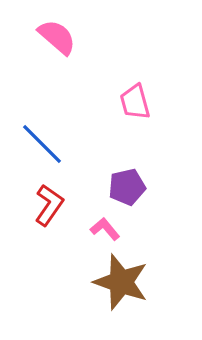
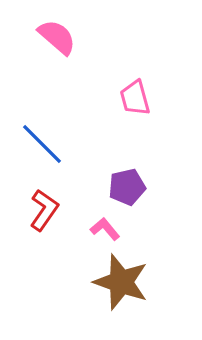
pink trapezoid: moved 4 px up
red L-shape: moved 5 px left, 5 px down
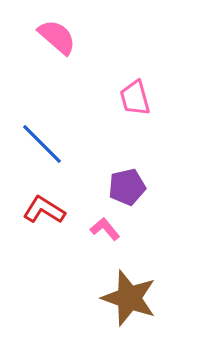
red L-shape: rotated 93 degrees counterclockwise
brown star: moved 8 px right, 16 px down
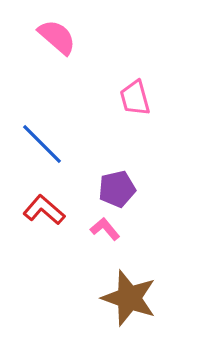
purple pentagon: moved 10 px left, 2 px down
red L-shape: rotated 9 degrees clockwise
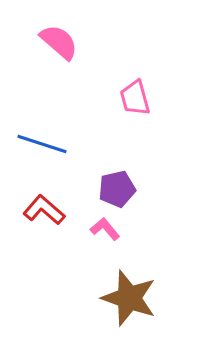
pink semicircle: moved 2 px right, 5 px down
blue line: rotated 27 degrees counterclockwise
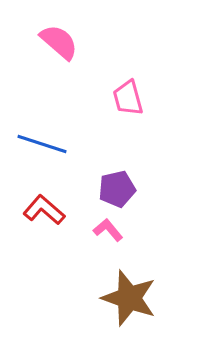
pink trapezoid: moved 7 px left
pink L-shape: moved 3 px right, 1 px down
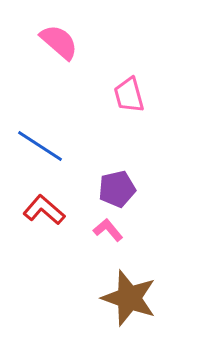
pink trapezoid: moved 1 px right, 3 px up
blue line: moved 2 px left, 2 px down; rotated 15 degrees clockwise
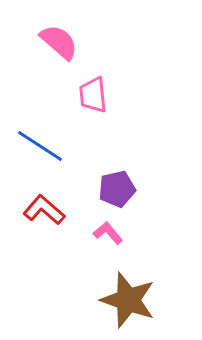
pink trapezoid: moved 36 px left; rotated 9 degrees clockwise
pink L-shape: moved 3 px down
brown star: moved 1 px left, 2 px down
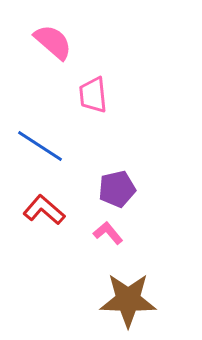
pink semicircle: moved 6 px left
brown star: rotated 18 degrees counterclockwise
